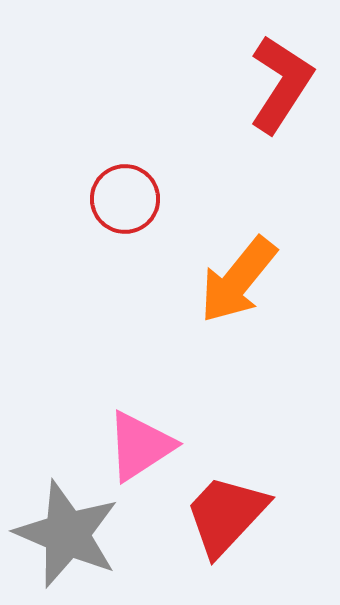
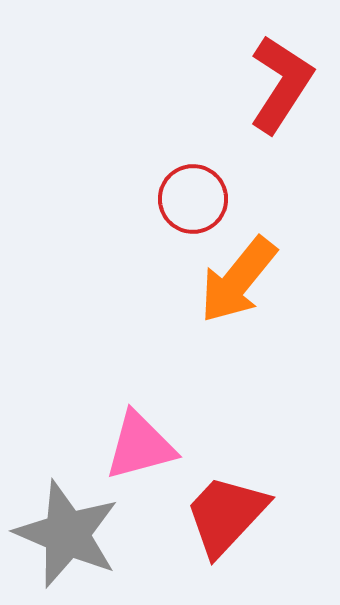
red circle: moved 68 px right
pink triangle: rotated 18 degrees clockwise
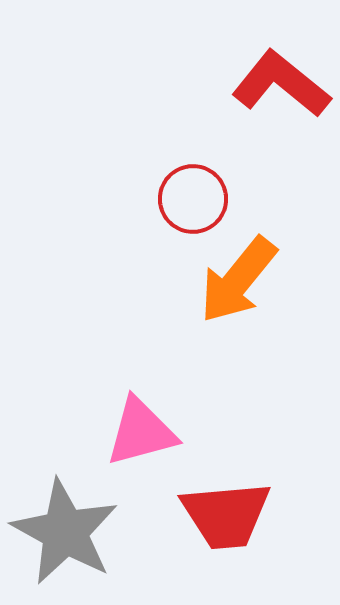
red L-shape: rotated 84 degrees counterclockwise
pink triangle: moved 1 px right, 14 px up
red trapezoid: rotated 138 degrees counterclockwise
gray star: moved 2 px left, 2 px up; rotated 6 degrees clockwise
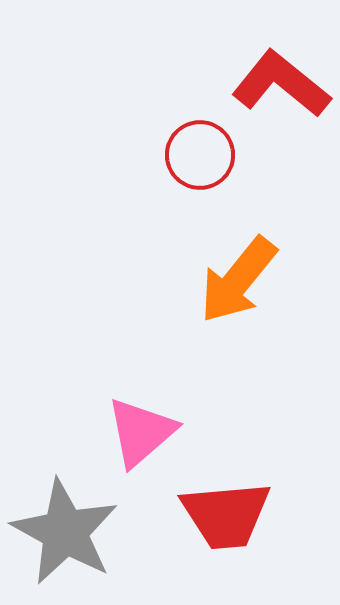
red circle: moved 7 px right, 44 px up
pink triangle: rotated 26 degrees counterclockwise
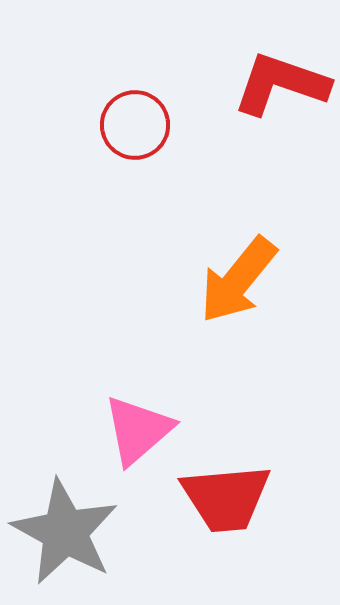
red L-shape: rotated 20 degrees counterclockwise
red circle: moved 65 px left, 30 px up
pink triangle: moved 3 px left, 2 px up
red trapezoid: moved 17 px up
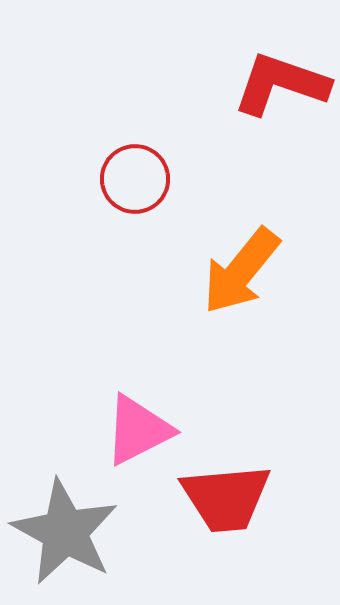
red circle: moved 54 px down
orange arrow: moved 3 px right, 9 px up
pink triangle: rotated 14 degrees clockwise
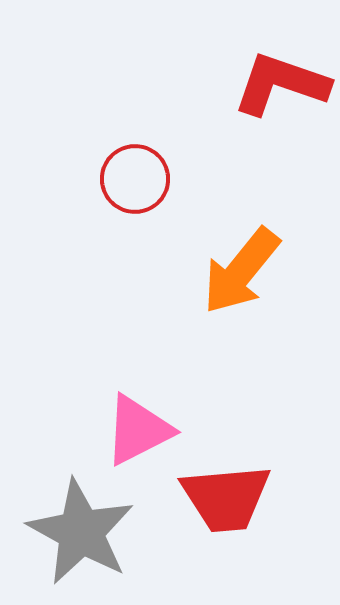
gray star: moved 16 px right
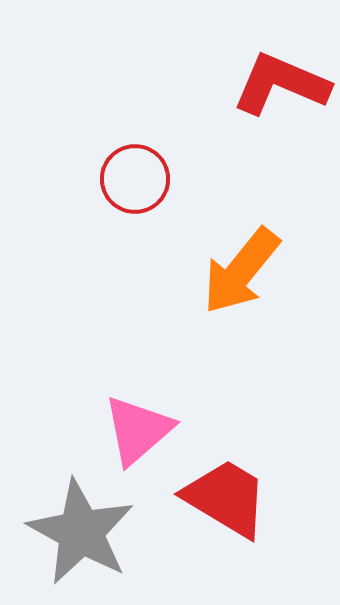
red L-shape: rotated 4 degrees clockwise
pink triangle: rotated 14 degrees counterclockwise
red trapezoid: rotated 144 degrees counterclockwise
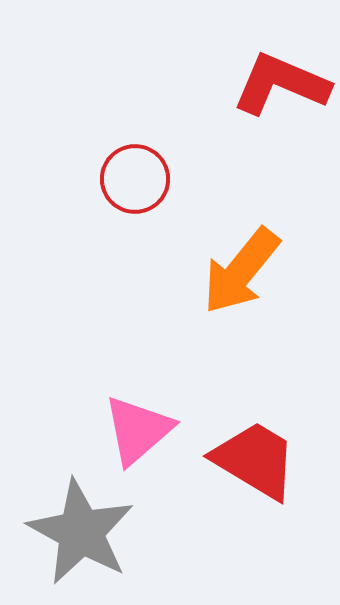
red trapezoid: moved 29 px right, 38 px up
